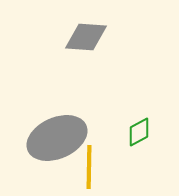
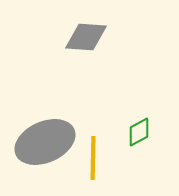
gray ellipse: moved 12 px left, 4 px down
yellow line: moved 4 px right, 9 px up
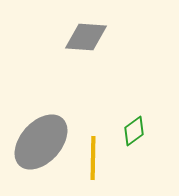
green diamond: moved 5 px left, 1 px up; rotated 8 degrees counterclockwise
gray ellipse: moved 4 px left; rotated 24 degrees counterclockwise
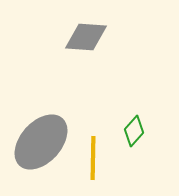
green diamond: rotated 12 degrees counterclockwise
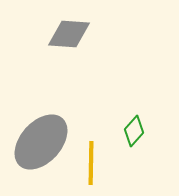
gray diamond: moved 17 px left, 3 px up
yellow line: moved 2 px left, 5 px down
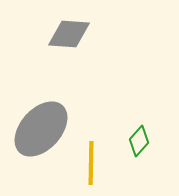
green diamond: moved 5 px right, 10 px down
gray ellipse: moved 13 px up
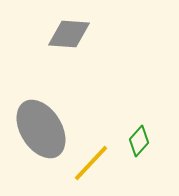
gray ellipse: rotated 74 degrees counterclockwise
yellow line: rotated 42 degrees clockwise
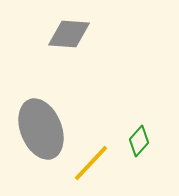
gray ellipse: rotated 10 degrees clockwise
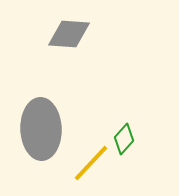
gray ellipse: rotated 20 degrees clockwise
green diamond: moved 15 px left, 2 px up
